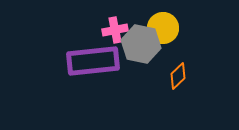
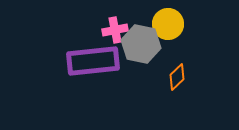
yellow circle: moved 5 px right, 4 px up
orange diamond: moved 1 px left, 1 px down
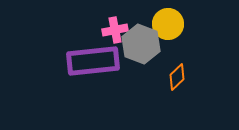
gray hexagon: rotated 9 degrees clockwise
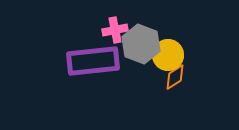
yellow circle: moved 31 px down
orange diamond: moved 2 px left; rotated 12 degrees clockwise
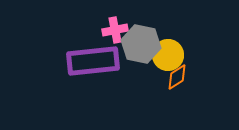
gray hexagon: rotated 9 degrees counterclockwise
orange diamond: moved 2 px right
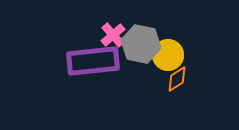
pink cross: moved 2 px left, 5 px down; rotated 30 degrees counterclockwise
orange diamond: moved 2 px down
